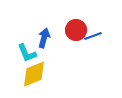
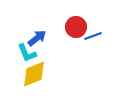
red circle: moved 3 px up
blue arrow: moved 7 px left; rotated 36 degrees clockwise
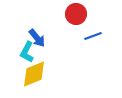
red circle: moved 13 px up
blue arrow: rotated 90 degrees clockwise
cyan L-shape: moved 1 px up; rotated 50 degrees clockwise
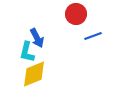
blue arrow: rotated 12 degrees clockwise
cyan L-shape: rotated 15 degrees counterclockwise
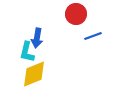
blue arrow: rotated 36 degrees clockwise
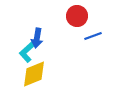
red circle: moved 1 px right, 2 px down
cyan L-shape: rotated 35 degrees clockwise
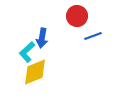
blue arrow: moved 5 px right
yellow diamond: moved 1 px right, 2 px up
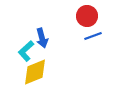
red circle: moved 10 px right
blue arrow: rotated 24 degrees counterclockwise
cyan L-shape: moved 1 px left, 1 px up
